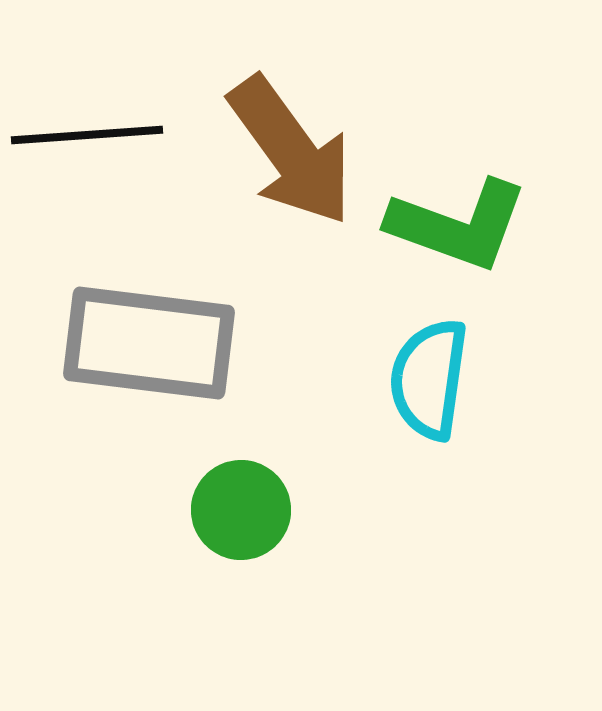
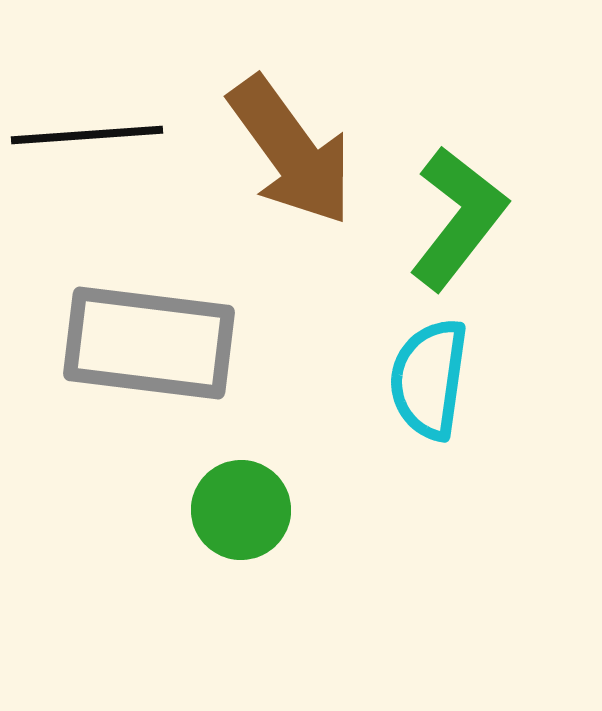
green L-shape: moved 7 px up; rotated 72 degrees counterclockwise
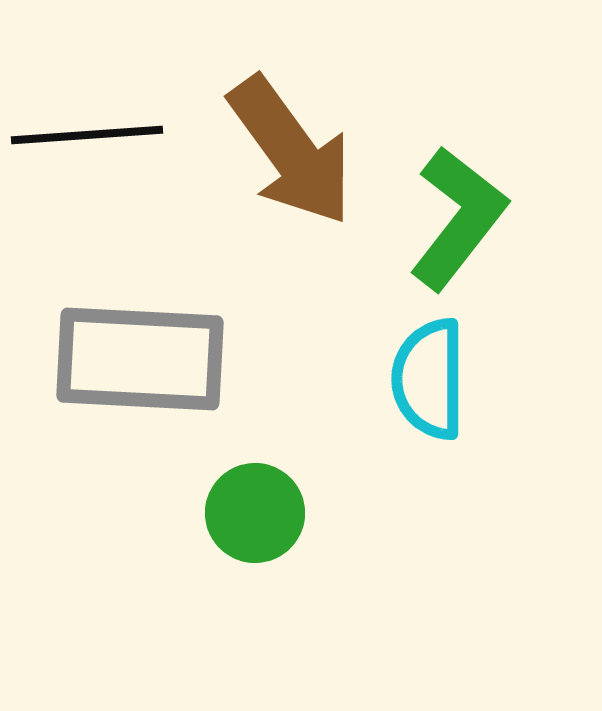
gray rectangle: moved 9 px left, 16 px down; rotated 4 degrees counterclockwise
cyan semicircle: rotated 8 degrees counterclockwise
green circle: moved 14 px right, 3 px down
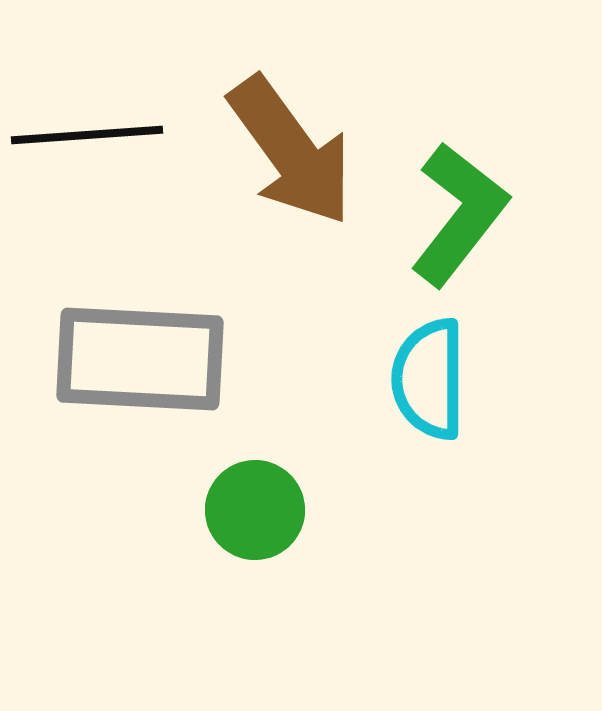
green L-shape: moved 1 px right, 4 px up
green circle: moved 3 px up
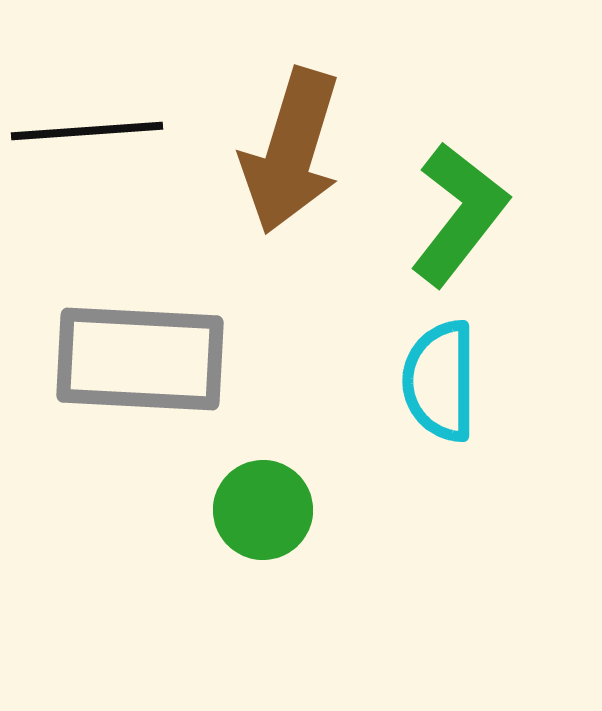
black line: moved 4 px up
brown arrow: rotated 53 degrees clockwise
cyan semicircle: moved 11 px right, 2 px down
green circle: moved 8 px right
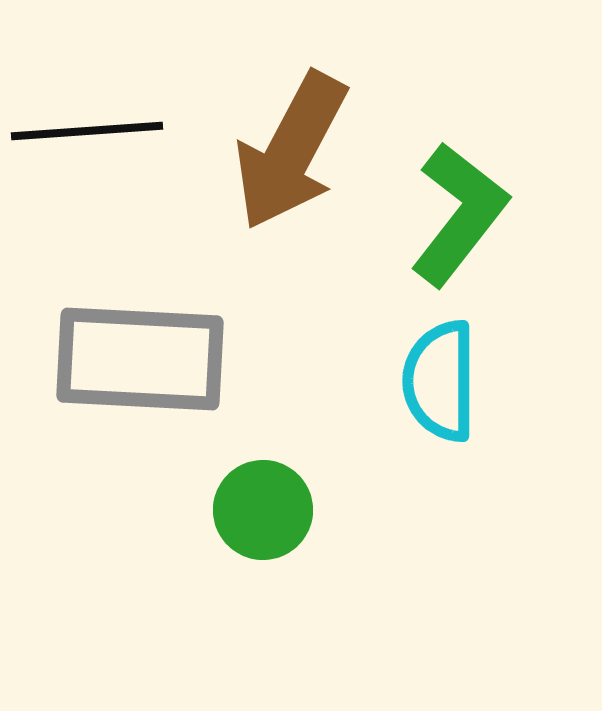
brown arrow: rotated 11 degrees clockwise
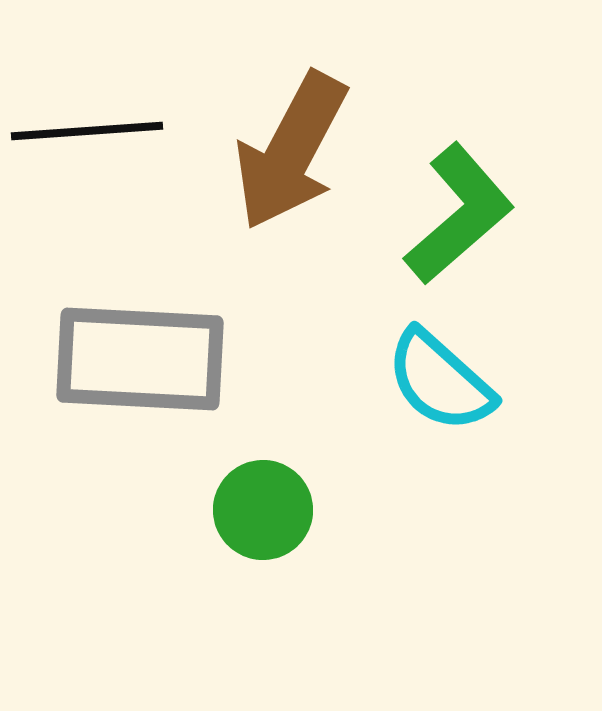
green L-shape: rotated 11 degrees clockwise
cyan semicircle: rotated 48 degrees counterclockwise
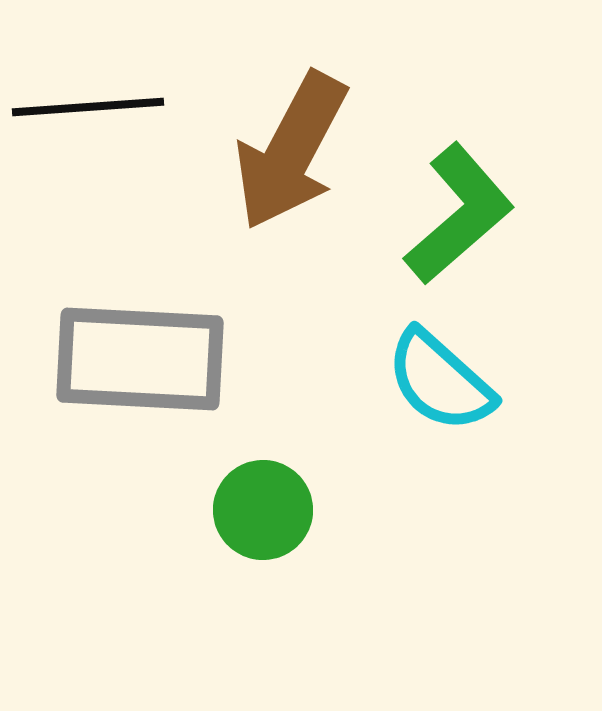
black line: moved 1 px right, 24 px up
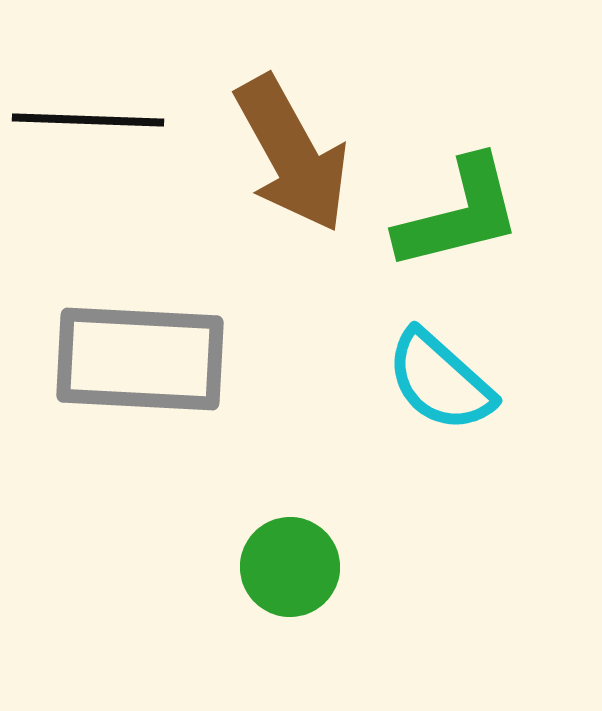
black line: moved 13 px down; rotated 6 degrees clockwise
brown arrow: moved 1 px right, 3 px down; rotated 57 degrees counterclockwise
green L-shape: rotated 27 degrees clockwise
green circle: moved 27 px right, 57 px down
